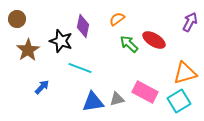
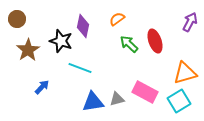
red ellipse: moved 1 px right, 1 px down; rotated 40 degrees clockwise
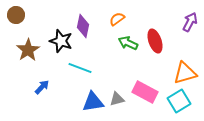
brown circle: moved 1 px left, 4 px up
green arrow: moved 1 px left, 1 px up; rotated 18 degrees counterclockwise
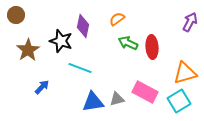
red ellipse: moved 3 px left, 6 px down; rotated 15 degrees clockwise
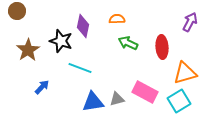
brown circle: moved 1 px right, 4 px up
orange semicircle: rotated 35 degrees clockwise
red ellipse: moved 10 px right
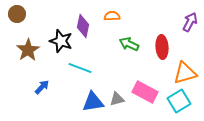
brown circle: moved 3 px down
orange semicircle: moved 5 px left, 3 px up
green arrow: moved 1 px right, 1 px down
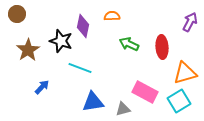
gray triangle: moved 6 px right, 10 px down
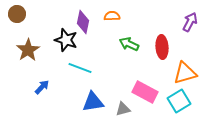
purple diamond: moved 4 px up
black star: moved 5 px right, 1 px up
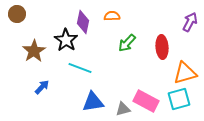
black star: rotated 15 degrees clockwise
green arrow: moved 2 px left, 1 px up; rotated 72 degrees counterclockwise
brown star: moved 6 px right, 1 px down
pink rectangle: moved 1 px right, 9 px down
cyan square: moved 2 px up; rotated 15 degrees clockwise
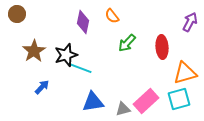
orange semicircle: rotated 126 degrees counterclockwise
black star: moved 15 px down; rotated 20 degrees clockwise
pink rectangle: rotated 70 degrees counterclockwise
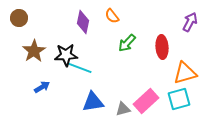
brown circle: moved 2 px right, 4 px down
black star: rotated 15 degrees clockwise
blue arrow: rotated 14 degrees clockwise
